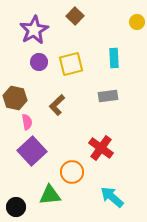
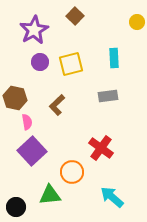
purple circle: moved 1 px right
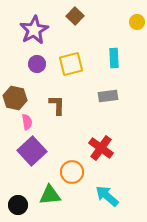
purple circle: moved 3 px left, 2 px down
brown L-shape: rotated 135 degrees clockwise
cyan arrow: moved 5 px left, 1 px up
black circle: moved 2 px right, 2 px up
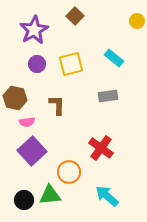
yellow circle: moved 1 px up
cyan rectangle: rotated 48 degrees counterclockwise
pink semicircle: rotated 91 degrees clockwise
orange circle: moved 3 px left
black circle: moved 6 px right, 5 px up
